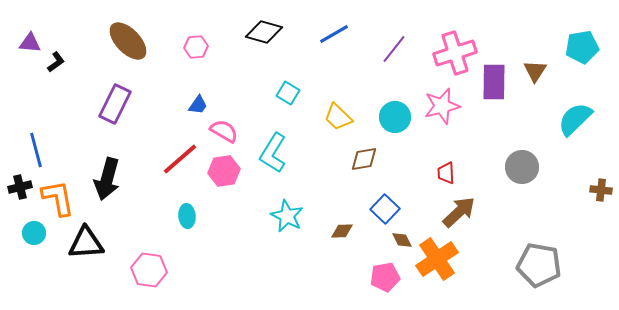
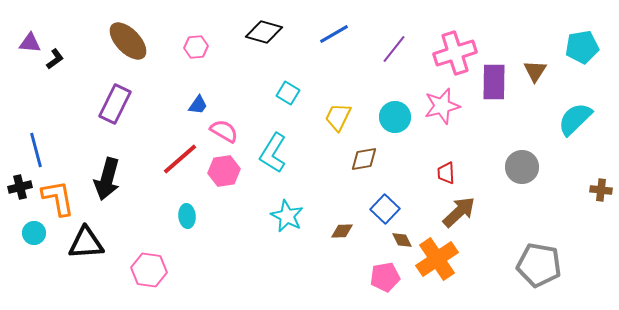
black L-shape at (56, 62): moved 1 px left, 3 px up
yellow trapezoid at (338, 117): rotated 72 degrees clockwise
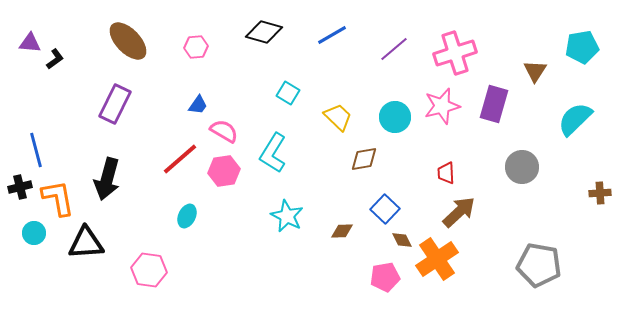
blue line at (334, 34): moved 2 px left, 1 px down
purple line at (394, 49): rotated 12 degrees clockwise
purple rectangle at (494, 82): moved 22 px down; rotated 15 degrees clockwise
yellow trapezoid at (338, 117): rotated 108 degrees clockwise
brown cross at (601, 190): moved 1 px left, 3 px down; rotated 10 degrees counterclockwise
cyan ellipse at (187, 216): rotated 30 degrees clockwise
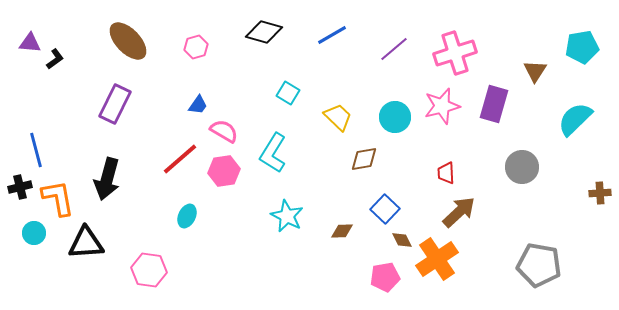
pink hexagon at (196, 47): rotated 10 degrees counterclockwise
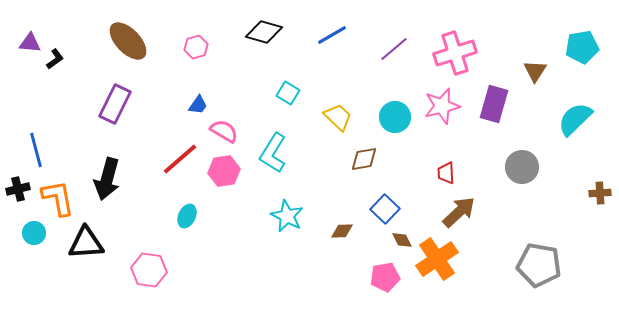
black cross at (20, 187): moved 2 px left, 2 px down
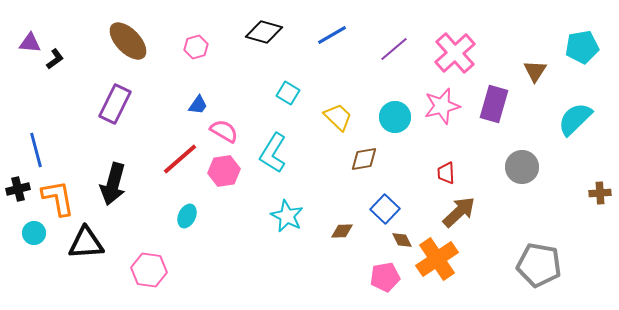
pink cross at (455, 53): rotated 24 degrees counterclockwise
black arrow at (107, 179): moved 6 px right, 5 px down
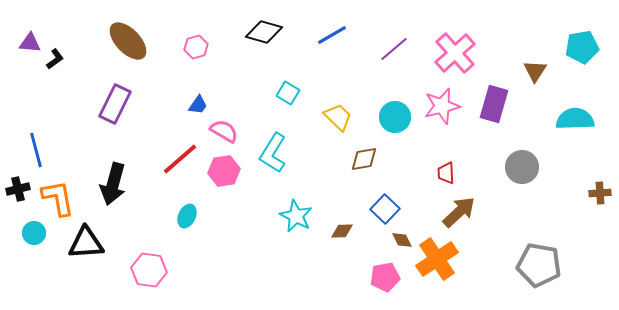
cyan semicircle at (575, 119): rotated 42 degrees clockwise
cyan star at (287, 216): moved 9 px right
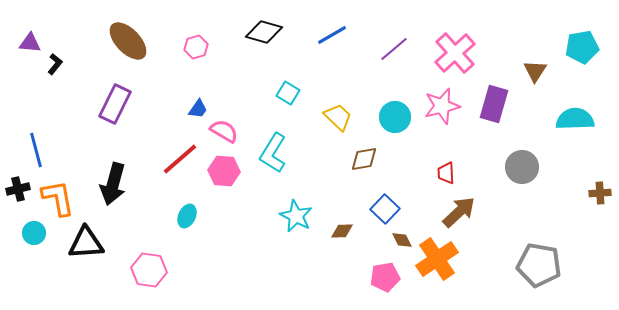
black L-shape at (55, 59): moved 5 px down; rotated 15 degrees counterclockwise
blue trapezoid at (198, 105): moved 4 px down
pink hexagon at (224, 171): rotated 12 degrees clockwise
